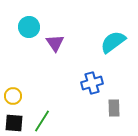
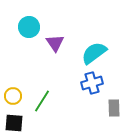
cyan semicircle: moved 19 px left, 11 px down
green line: moved 20 px up
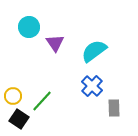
cyan semicircle: moved 2 px up
blue cross: moved 3 px down; rotated 30 degrees counterclockwise
green line: rotated 10 degrees clockwise
black square: moved 5 px right, 4 px up; rotated 30 degrees clockwise
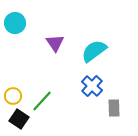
cyan circle: moved 14 px left, 4 px up
